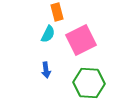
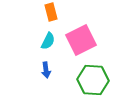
orange rectangle: moved 6 px left
cyan semicircle: moved 7 px down
green hexagon: moved 4 px right, 3 px up
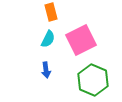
cyan semicircle: moved 2 px up
green hexagon: rotated 20 degrees clockwise
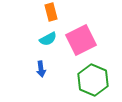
cyan semicircle: rotated 36 degrees clockwise
blue arrow: moved 5 px left, 1 px up
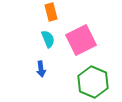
cyan semicircle: rotated 84 degrees counterclockwise
green hexagon: moved 2 px down
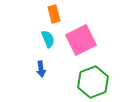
orange rectangle: moved 3 px right, 2 px down
green hexagon: rotated 16 degrees clockwise
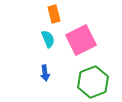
blue arrow: moved 4 px right, 4 px down
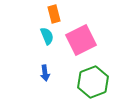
cyan semicircle: moved 1 px left, 3 px up
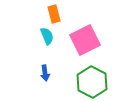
pink square: moved 4 px right
green hexagon: moved 1 px left; rotated 12 degrees counterclockwise
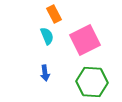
orange rectangle: rotated 12 degrees counterclockwise
green hexagon: rotated 24 degrees counterclockwise
